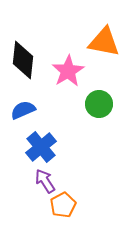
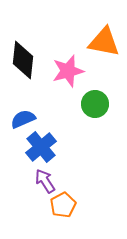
pink star: rotated 16 degrees clockwise
green circle: moved 4 px left
blue semicircle: moved 9 px down
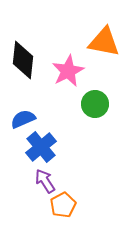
pink star: rotated 12 degrees counterclockwise
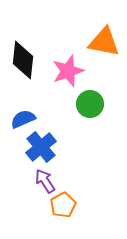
pink star: rotated 8 degrees clockwise
green circle: moved 5 px left
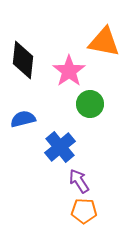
pink star: moved 1 px right; rotated 16 degrees counterclockwise
blue semicircle: rotated 10 degrees clockwise
blue cross: moved 19 px right
purple arrow: moved 34 px right
orange pentagon: moved 21 px right, 6 px down; rotated 30 degrees clockwise
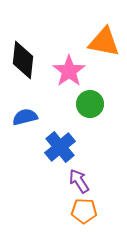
blue semicircle: moved 2 px right, 2 px up
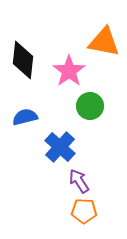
green circle: moved 2 px down
blue cross: rotated 8 degrees counterclockwise
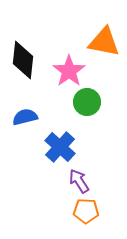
green circle: moved 3 px left, 4 px up
orange pentagon: moved 2 px right
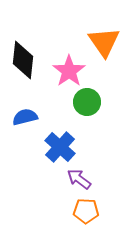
orange triangle: rotated 44 degrees clockwise
purple arrow: moved 2 px up; rotated 20 degrees counterclockwise
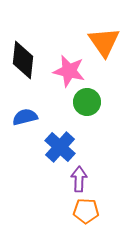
pink star: rotated 24 degrees counterclockwise
purple arrow: rotated 55 degrees clockwise
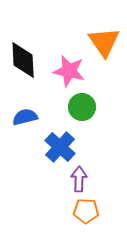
black diamond: rotated 9 degrees counterclockwise
green circle: moved 5 px left, 5 px down
